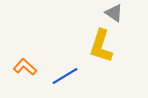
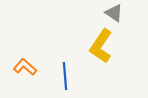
yellow L-shape: rotated 16 degrees clockwise
blue line: rotated 64 degrees counterclockwise
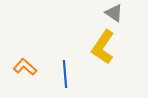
yellow L-shape: moved 2 px right, 1 px down
blue line: moved 2 px up
